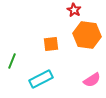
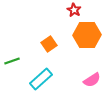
orange hexagon: rotated 8 degrees counterclockwise
orange square: moved 2 px left; rotated 28 degrees counterclockwise
green line: rotated 49 degrees clockwise
cyan rectangle: rotated 15 degrees counterclockwise
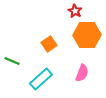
red star: moved 1 px right, 1 px down
green line: rotated 42 degrees clockwise
pink semicircle: moved 10 px left, 7 px up; rotated 36 degrees counterclockwise
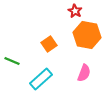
orange hexagon: rotated 12 degrees clockwise
pink semicircle: moved 2 px right
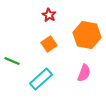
red star: moved 26 px left, 4 px down
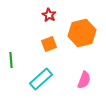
orange hexagon: moved 5 px left, 2 px up; rotated 24 degrees counterclockwise
orange square: rotated 14 degrees clockwise
green line: moved 1 px left, 1 px up; rotated 63 degrees clockwise
pink semicircle: moved 7 px down
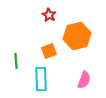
orange hexagon: moved 5 px left, 3 px down
orange square: moved 7 px down
green line: moved 5 px right, 1 px down
cyan rectangle: rotated 50 degrees counterclockwise
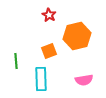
pink semicircle: rotated 60 degrees clockwise
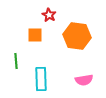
orange hexagon: rotated 20 degrees clockwise
orange square: moved 14 px left, 16 px up; rotated 21 degrees clockwise
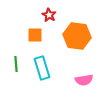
green line: moved 3 px down
cyan rectangle: moved 1 px right, 11 px up; rotated 15 degrees counterclockwise
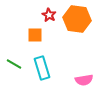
orange hexagon: moved 17 px up
green line: moved 2 px left; rotated 56 degrees counterclockwise
